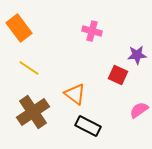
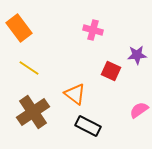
pink cross: moved 1 px right, 1 px up
red square: moved 7 px left, 4 px up
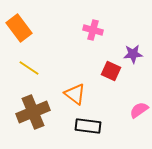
purple star: moved 4 px left, 1 px up
brown cross: rotated 12 degrees clockwise
black rectangle: rotated 20 degrees counterclockwise
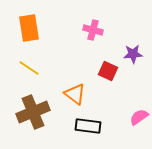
orange rectangle: moved 10 px right; rotated 28 degrees clockwise
red square: moved 3 px left
pink semicircle: moved 7 px down
